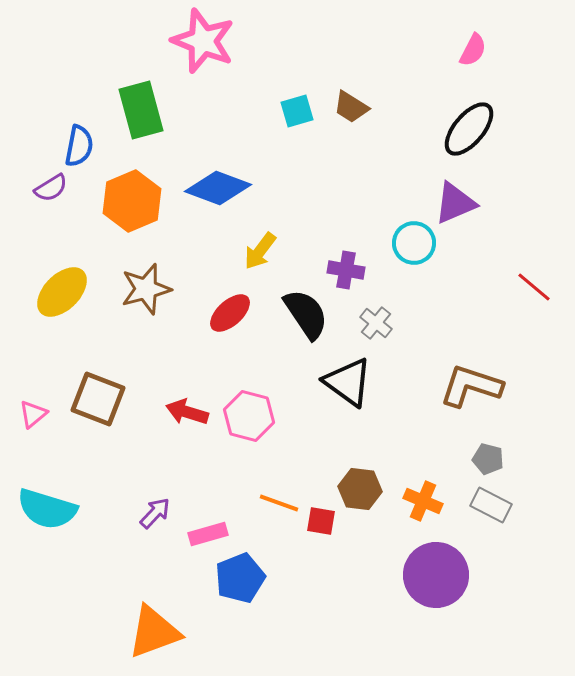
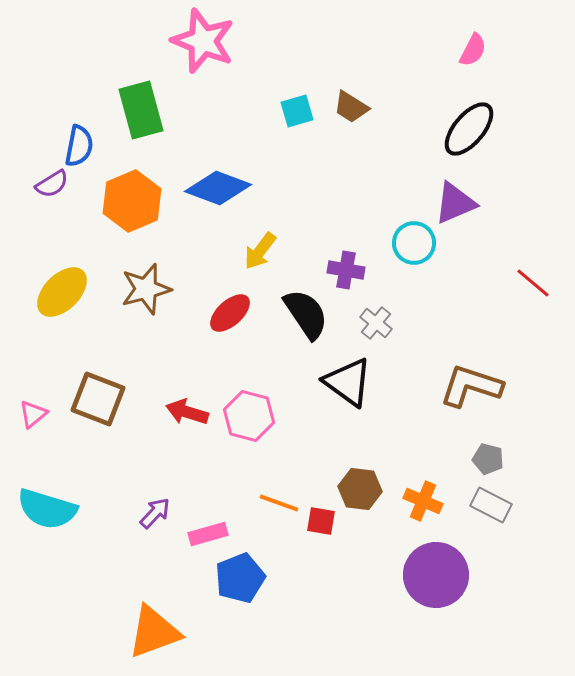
purple semicircle: moved 1 px right, 4 px up
red line: moved 1 px left, 4 px up
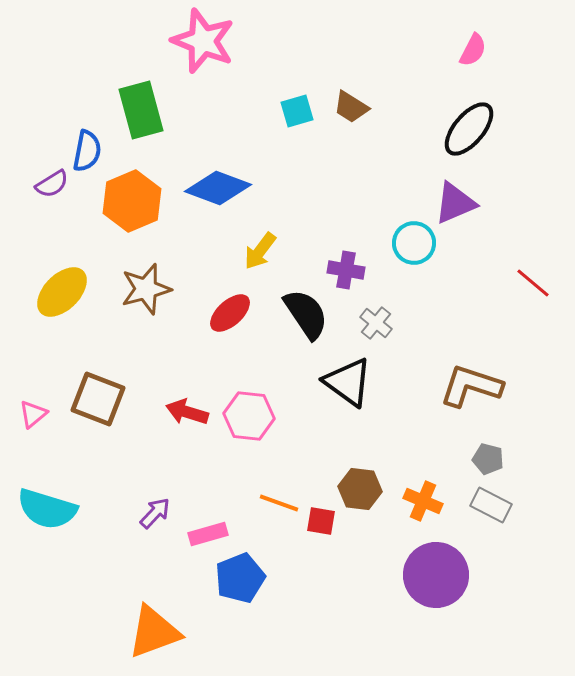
blue semicircle: moved 8 px right, 5 px down
pink hexagon: rotated 9 degrees counterclockwise
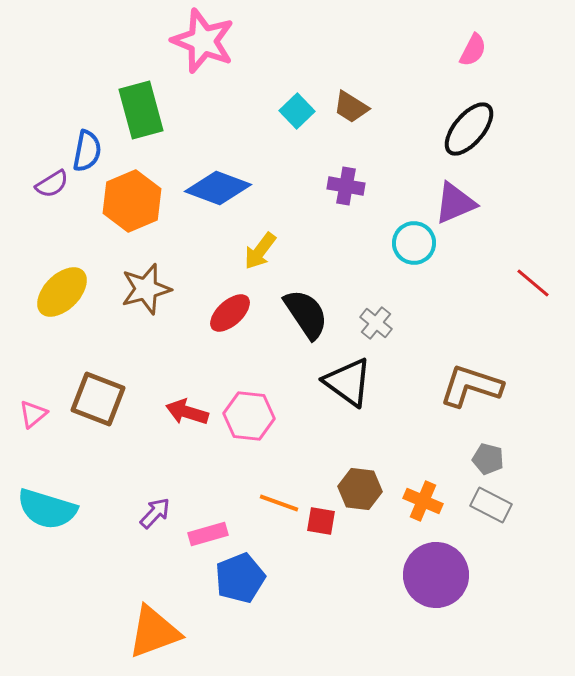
cyan square: rotated 28 degrees counterclockwise
purple cross: moved 84 px up
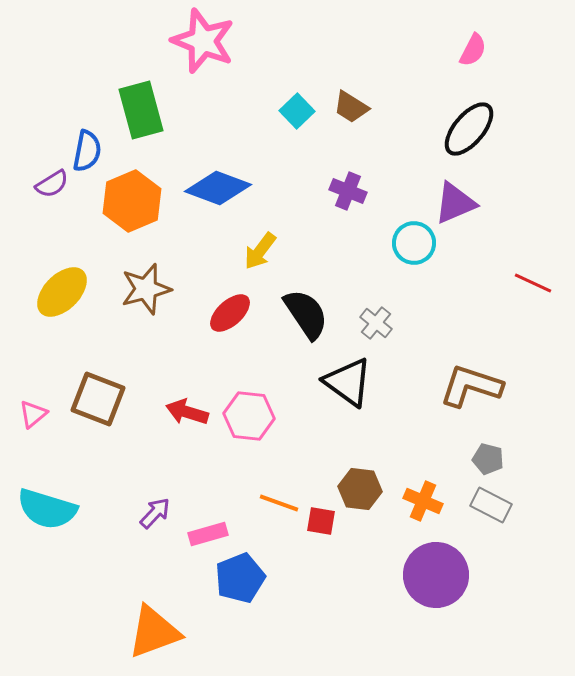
purple cross: moved 2 px right, 5 px down; rotated 12 degrees clockwise
red line: rotated 15 degrees counterclockwise
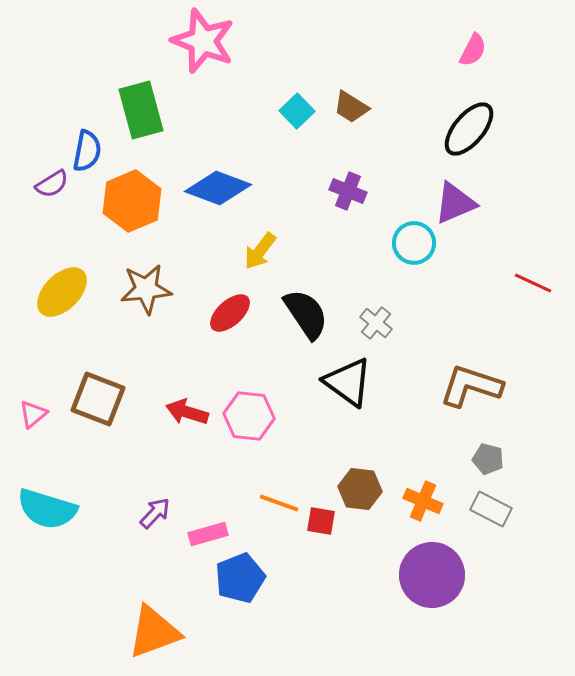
brown star: rotated 9 degrees clockwise
gray rectangle: moved 4 px down
purple circle: moved 4 px left
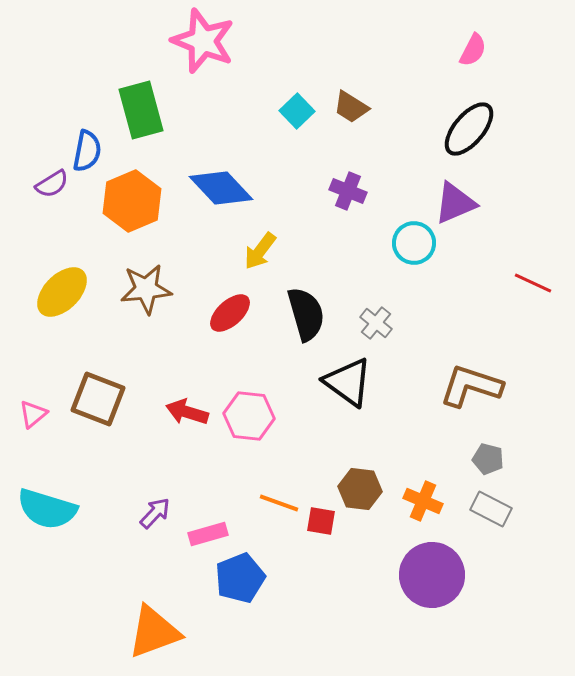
blue diamond: moved 3 px right; rotated 26 degrees clockwise
black semicircle: rotated 18 degrees clockwise
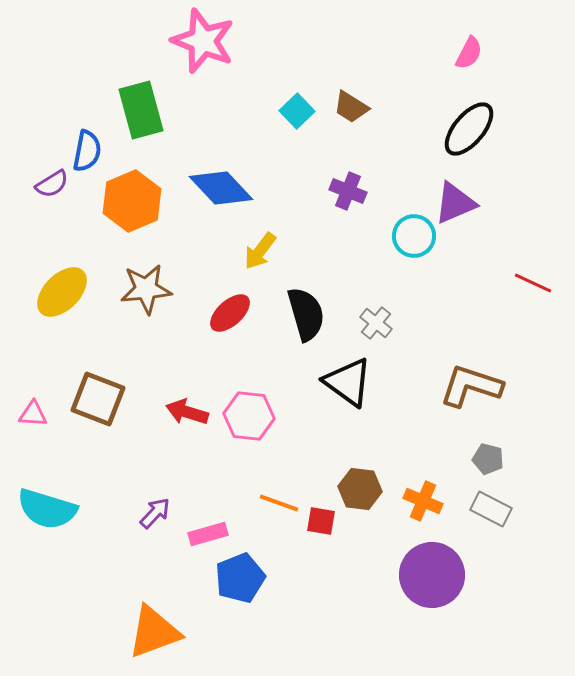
pink semicircle: moved 4 px left, 3 px down
cyan circle: moved 7 px up
pink triangle: rotated 44 degrees clockwise
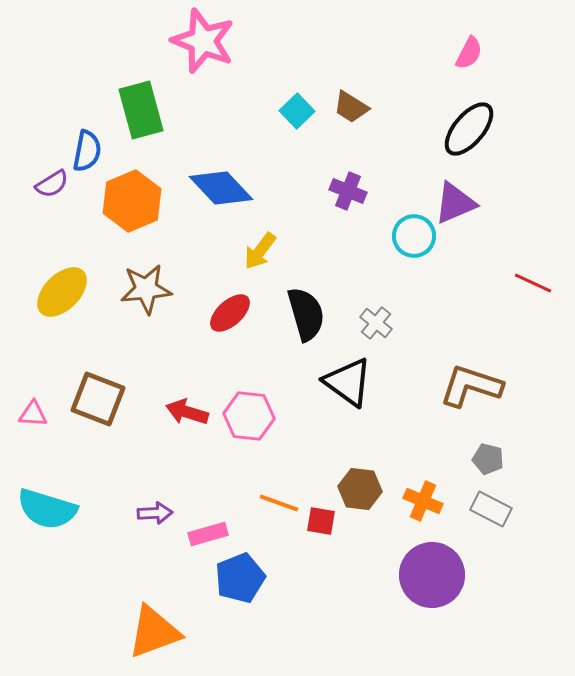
purple arrow: rotated 44 degrees clockwise
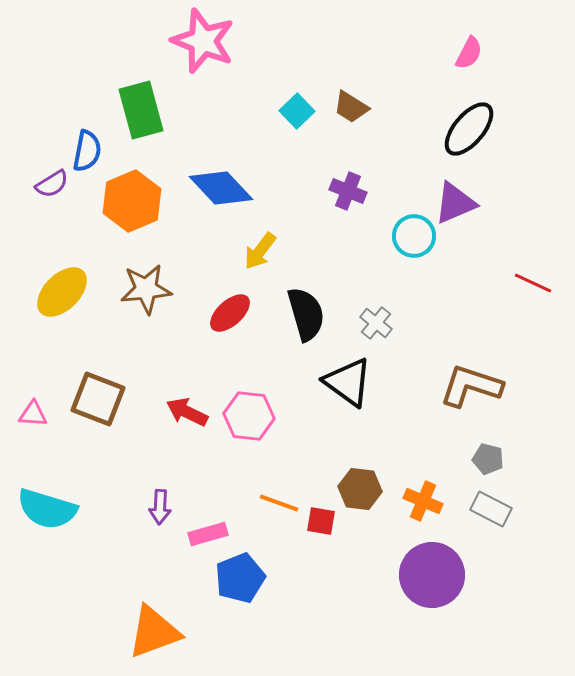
red arrow: rotated 9 degrees clockwise
purple arrow: moved 5 px right, 6 px up; rotated 96 degrees clockwise
